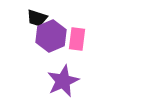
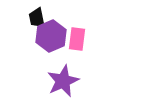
black trapezoid: rotated 60 degrees clockwise
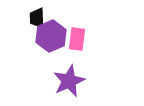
black trapezoid: rotated 10 degrees clockwise
purple star: moved 6 px right
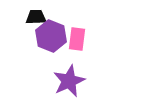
black trapezoid: moved 1 px left, 1 px up; rotated 90 degrees clockwise
purple hexagon: rotated 16 degrees counterclockwise
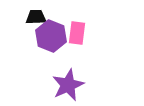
pink rectangle: moved 6 px up
purple star: moved 1 px left, 4 px down
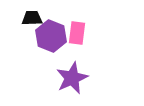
black trapezoid: moved 4 px left, 1 px down
purple star: moved 4 px right, 7 px up
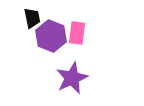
black trapezoid: rotated 80 degrees clockwise
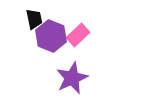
black trapezoid: moved 2 px right, 1 px down
pink rectangle: moved 1 px right, 2 px down; rotated 40 degrees clockwise
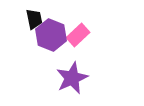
purple hexagon: moved 1 px up
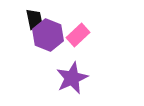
purple hexagon: moved 3 px left
